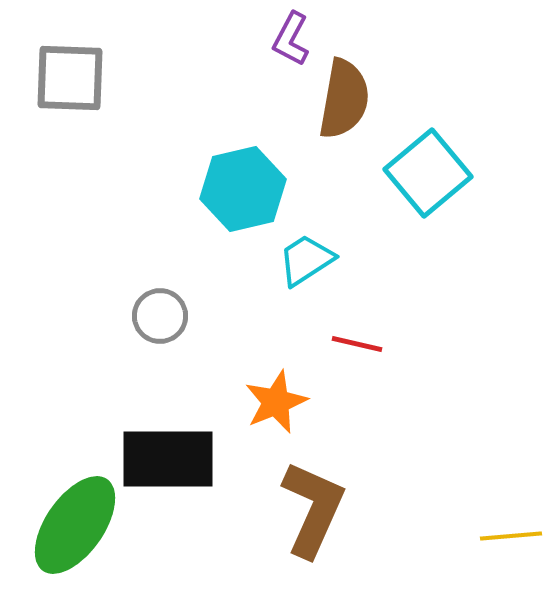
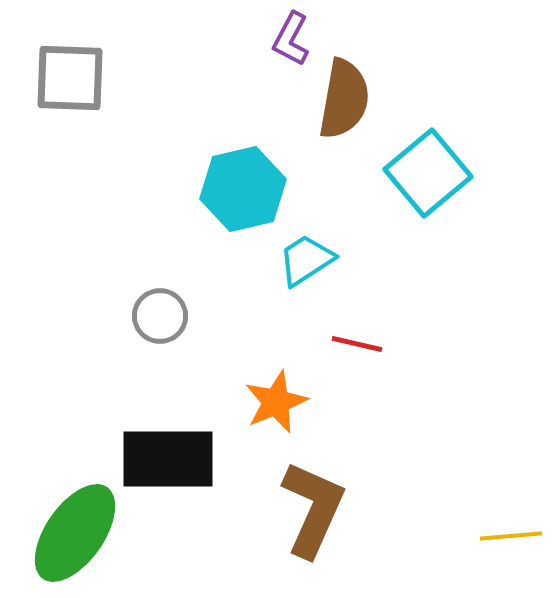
green ellipse: moved 8 px down
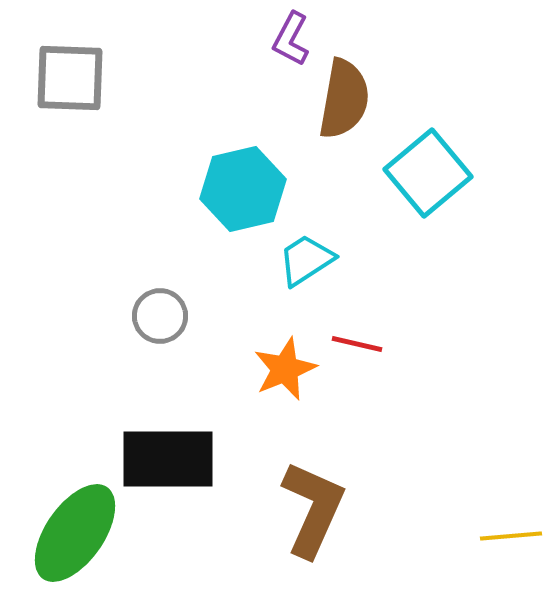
orange star: moved 9 px right, 33 px up
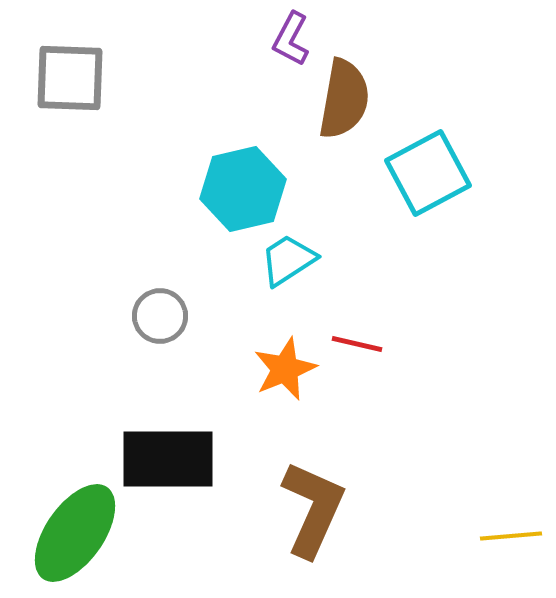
cyan square: rotated 12 degrees clockwise
cyan trapezoid: moved 18 px left
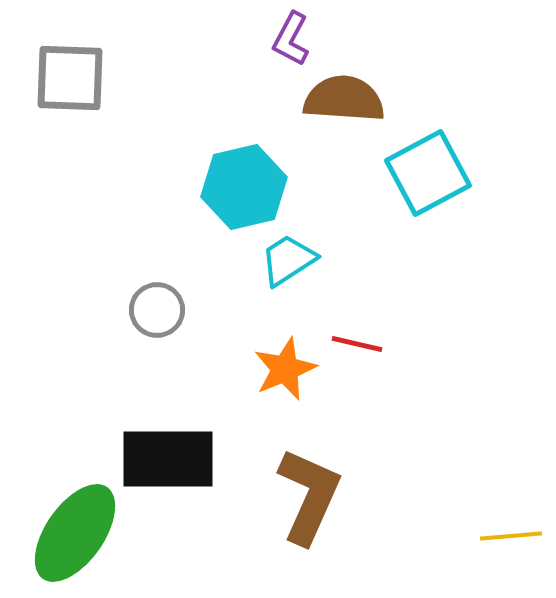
brown semicircle: rotated 96 degrees counterclockwise
cyan hexagon: moved 1 px right, 2 px up
gray circle: moved 3 px left, 6 px up
brown L-shape: moved 4 px left, 13 px up
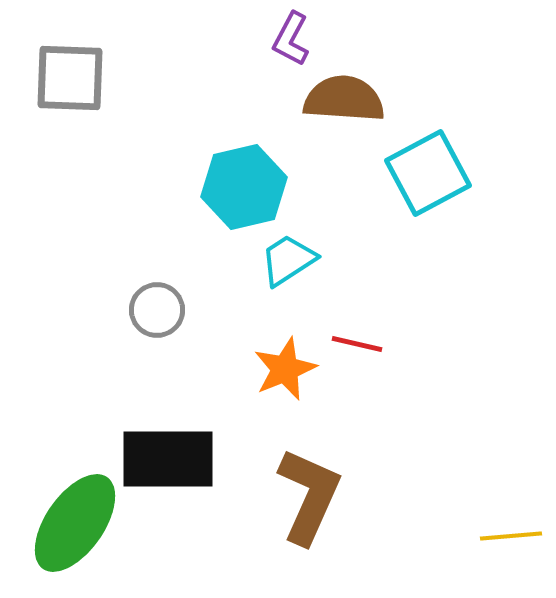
green ellipse: moved 10 px up
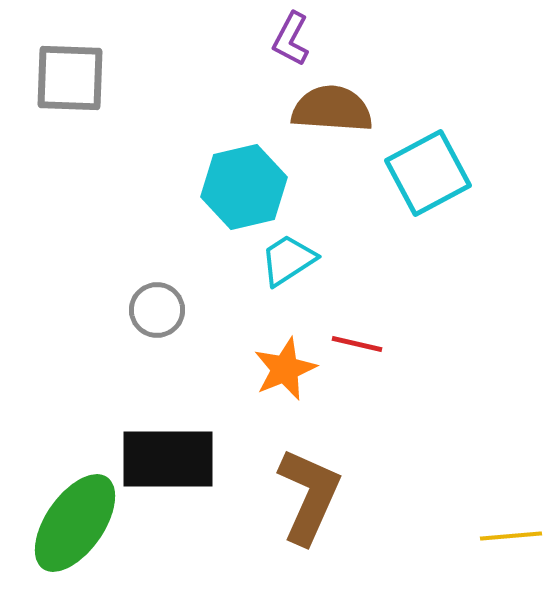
brown semicircle: moved 12 px left, 10 px down
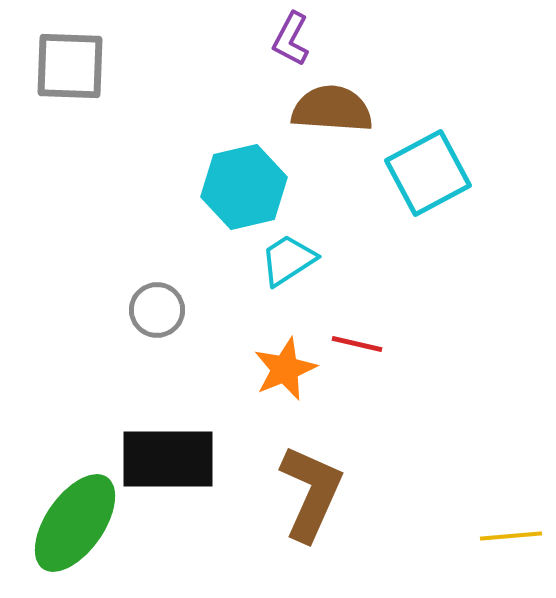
gray square: moved 12 px up
brown L-shape: moved 2 px right, 3 px up
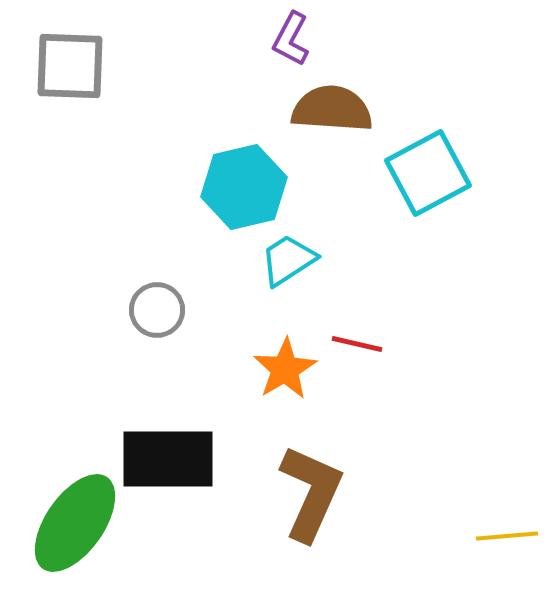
orange star: rotated 8 degrees counterclockwise
yellow line: moved 4 px left
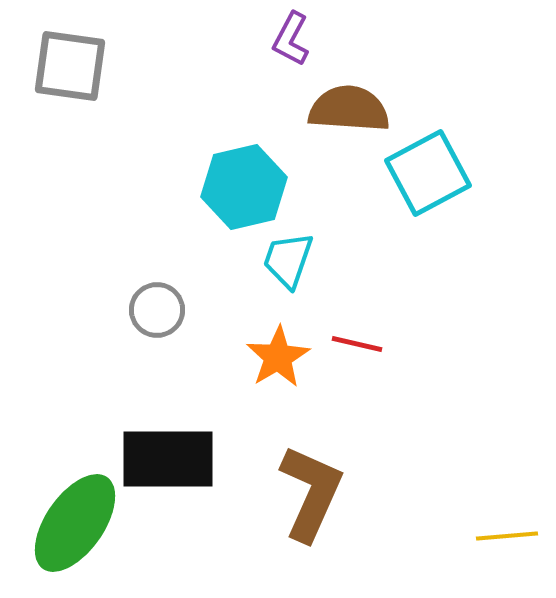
gray square: rotated 6 degrees clockwise
brown semicircle: moved 17 px right
cyan trapezoid: rotated 38 degrees counterclockwise
orange star: moved 7 px left, 12 px up
